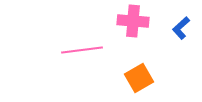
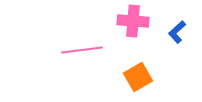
blue L-shape: moved 4 px left, 4 px down
orange square: moved 1 px left, 1 px up
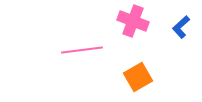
pink cross: rotated 16 degrees clockwise
blue L-shape: moved 4 px right, 5 px up
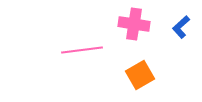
pink cross: moved 1 px right, 3 px down; rotated 12 degrees counterclockwise
orange square: moved 2 px right, 2 px up
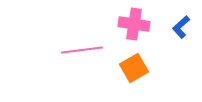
orange square: moved 6 px left, 7 px up
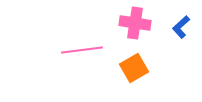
pink cross: moved 1 px right, 1 px up
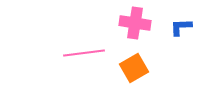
blue L-shape: rotated 40 degrees clockwise
pink line: moved 2 px right, 3 px down
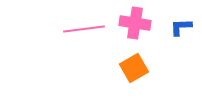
pink line: moved 24 px up
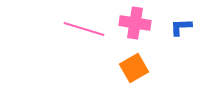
pink line: rotated 24 degrees clockwise
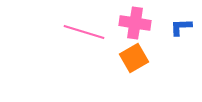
pink line: moved 3 px down
orange square: moved 10 px up
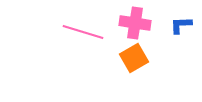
blue L-shape: moved 2 px up
pink line: moved 1 px left
